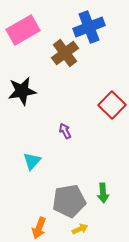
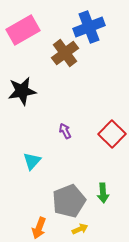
red square: moved 29 px down
gray pentagon: rotated 12 degrees counterclockwise
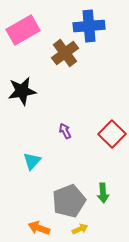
blue cross: moved 1 px up; rotated 16 degrees clockwise
orange arrow: rotated 90 degrees clockwise
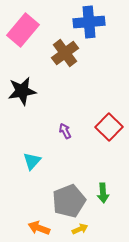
blue cross: moved 4 px up
pink rectangle: rotated 20 degrees counterclockwise
red square: moved 3 px left, 7 px up
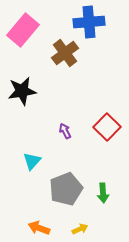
red square: moved 2 px left
gray pentagon: moved 3 px left, 12 px up
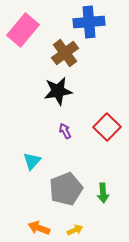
black star: moved 36 px right
yellow arrow: moved 5 px left, 1 px down
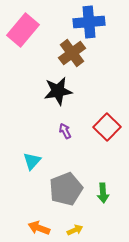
brown cross: moved 7 px right
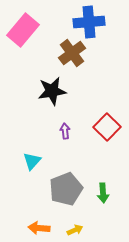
black star: moved 6 px left
purple arrow: rotated 21 degrees clockwise
orange arrow: rotated 15 degrees counterclockwise
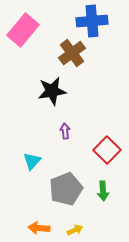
blue cross: moved 3 px right, 1 px up
red square: moved 23 px down
green arrow: moved 2 px up
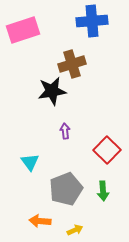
pink rectangle: rotated 32 degrees clockwise
brown cross: moved 11 px down; rotated 20 degrees clockwise
cyan triangle: moved 2 px left, 1 px down; rotated 18 degrees counterclockwise
orange arrow: moved 1 px right, 7 px up
